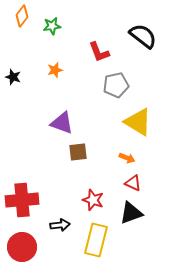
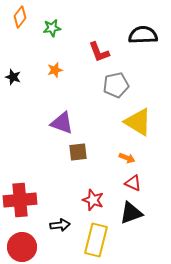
orange diamond: moved 2 px left, 1 px down
green star: moved 2 px down
black semicircle: moved 1 px up; rotated 40 degrees counterclockwise
red cross: moved 2 px left
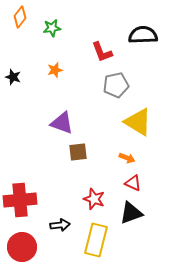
red L-shape: moved 3 px right
red star: moved 1 px right, 1 px up
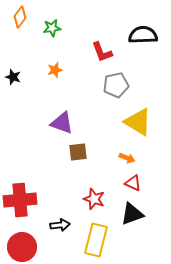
black triangle: moved 1 px right, 1 px down
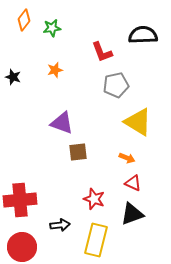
orange diamond: moved 4 px right, 3 px down
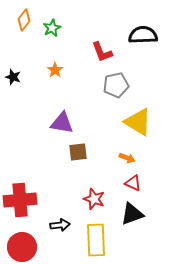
green star: rotated 18 degrees counterclockwise
orange star: rotated 21 degrees counterclockwise
purple triangle: rotated 10 degrees counterclockwise
yellow rectangle: rotated 16 degrees counterclockwise
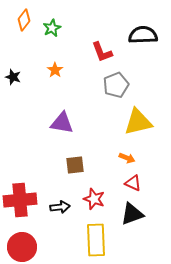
gray pentagon: rotated 10 degrees counterclockwise
yellow triangle: rotated 44 degrees counterclockwise
brown square: moved 3 px left, 13 px down
black arrow: moved 18 px up
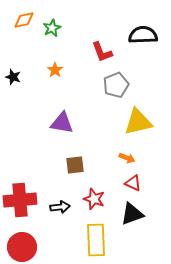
orange diamond: rotated 40 degrees clockwise
